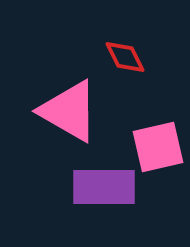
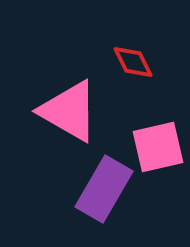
red diamond: moved 8 px right, 5 px down
purple rectangle: moved 2 px down; rotated 60 degrees counterclockwise
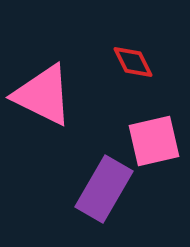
pink triangle: moved 26 px left, 16 px up; rotated 4 degrees counterclockwise
pink square: moved 4 px left, 6 px up
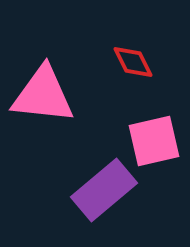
pink triangle: rotated 20 degrees counterclockwise
purple rectangle: moved 1 px down; rotated 20 degrees clockwise
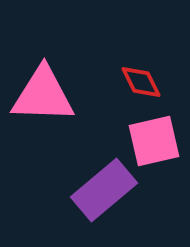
red diamond: moved 8 px right, 20 px down
pink triangle: rotated 4 degrees counterclockwise
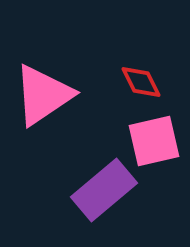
pink triangle: rotated 36 degrees counterclockwise
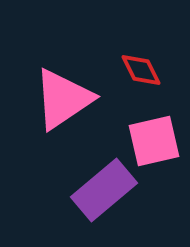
red diamond: moved 12 px up
pink triangle: moved 20 px right, 4 px down
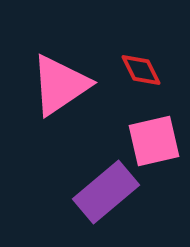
pink triangle: moved 3 px left, 14 px up
purple rectangle: moved 2 px right, 2 px down
